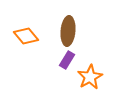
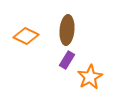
brown ellipse: moved 1 px left, 1 px up
orange diamond: rotated 25 degrees counterclockwise
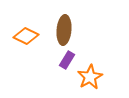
brown ellipse: moved 3 px left
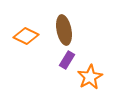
brown ellipse: rotated 16 degrees counterclockwise
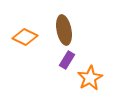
orange diamond: moved 1 px left, 1 px down
orange star: moved 1 px down
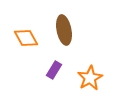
orange diamond: moved 1 px right, 1 px down; rotated 35 degrees clockwise
purple rectangle: moved 13 px left, 10 px down
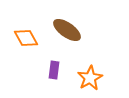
brown ellipse: moved 3 px right; rotated 44 degrees counterclockwise
purple rectangle: rotated 24 degrees counterclockwise
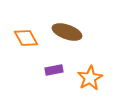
brown ellipse: moved 2 px down; rotated 16 degrees counterclockwise
purple rectangle: rotated 72 degrees clockwise
